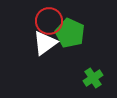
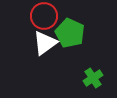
red circle: moved 5 px left, 5 px up
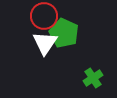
green pentagon: moved 6 px left
white triangle: rotated 20 degrees counterclockwise
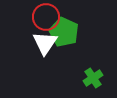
red circle: moved 2 px right, 1 px down
green pentagon: moved 1 px up
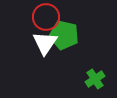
green pentagon: moved 3 px down; rotated 12 degrees counterclockwise
green cross: moved 2 px right, 1 px down
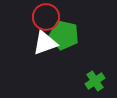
white triangle: rotated 36 degrees clockwise
green cross: moved 2 px down
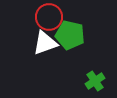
red circle: moved 3 px right
green pentagon: moved 6 px right
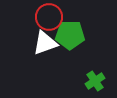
green pentagon: rotated 12 degrees counterclockwise
